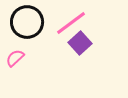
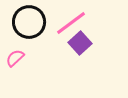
black circle: moved 2 px right
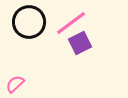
purple square: rotated 15 degrees clockwise
pink semicircle: moved 26 px down
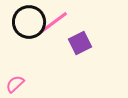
pink line: moved 18 px left
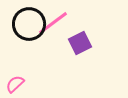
black circle: moved 2 px down
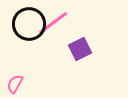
purple square: moved 6 px down
pink semicircle: rotated 18 degrees counterclockwise
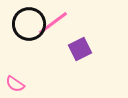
pink semicircle: rotated 84 degrees counterclockwise
